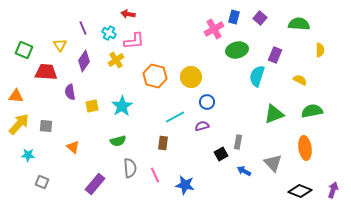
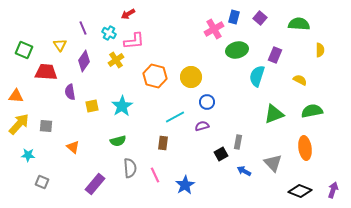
red arrow at (128, 14): rotated 40 degrees counterclockwise
blue star at (185, 185): rotated 30 degrees clockwise
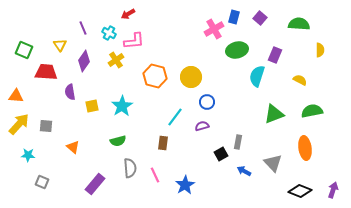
cyan line at (175, 117): rotated 24 degrees counterclockwise
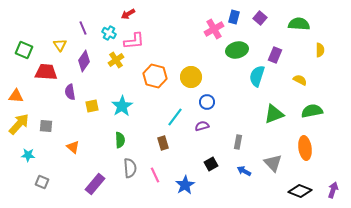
green semicircle at (118, 141): moved 2 px right, 1 px up; rotated 77 degrees counterclockwise
brown rectangle at (163, 143): rotated 24 degrees counterclockwise
black square at (221, 154): moved 10 px left, 10 px down
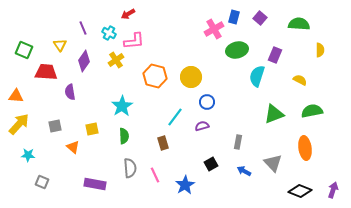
yellow square at (92, 106): moved 23 px down
gray square at (46, 126): moved 9 px right; rotated 16 degrees counterclockwise
green semicircle at (120, 140): moved 4 px right, 4 px up
purple rectangle at (95, 184): rotated 60 degrees clockwise
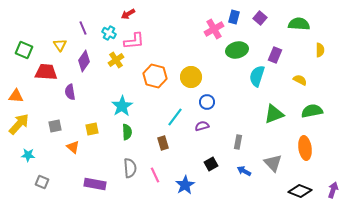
green semicircle at (124, 136): moved 3 px right, 4 px up
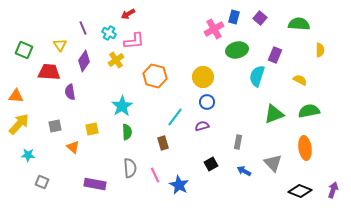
red trapezoid at (46, 72): moved 3 px right
yellow circle at (191, 77): moved 12 px right
green semicircle at (312, 111): moved 3 px left
blue star at (185, 185): moved 6 px left; rotated 12 degrees counterclockwise
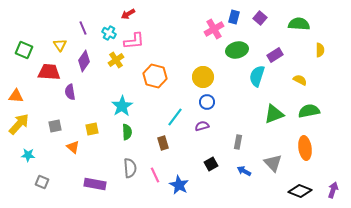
purple rectangle at (275, 55): rotated 35 degrees clockwise
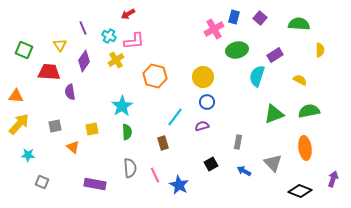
cyan cross at (109, 33): moved 3 px down
purple arrow at (333, 190): moved 11 px up
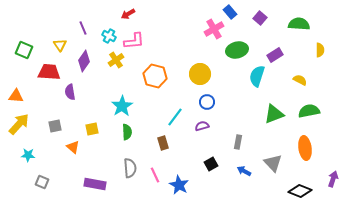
blue rectangle at (234, 17): moved 4 px left, 5 px up; rotated 56 degrees counterclockwise
yellow circle at (203, 77): moved 3 px left, 3 px up
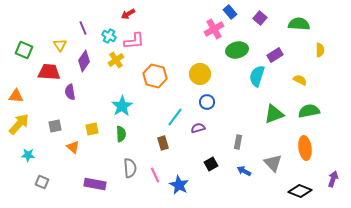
purple semicircle at (202, 126): moved 4 px left, 2 px down
green semicircle at (127, 132): moved 6 px left, 2 px down
